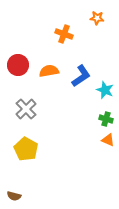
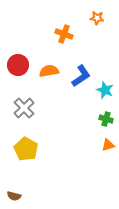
gray cross: moved 2 px left, 1 px up
orange triangle: moved 5 px down; rotated 40 degrees counterclockwise
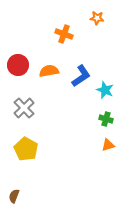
brown semicircle: rotated 96 degrees clockwise
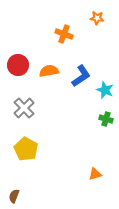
orange triangle: moved 13 px left, 29 px down
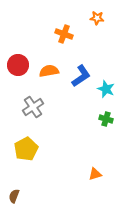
cyan star: moved 1 px right, 1 px up
gray cross: moved 9 px right, 1 px up; rotated 10 degrees clockwise
yellow pentagon: rotated 15 degrees clockwise
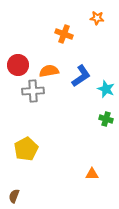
gray cross: moved 16 px up; rotated 30 degrees clockwise
orange triangle: moved 3 px left; rotated 16 degrees clockwise
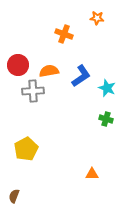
cyan star: moved 1 px right, 1 px up
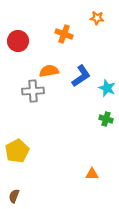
red circle: moved 24 px up
yellow pentagon: moved 9 px left, 2 px down
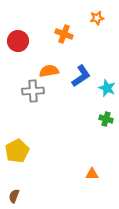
orange star: rotated 16 degrees counterclockwise
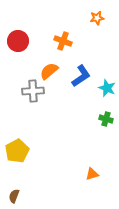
orange cross: moved 1 px left, 7 px down
orange semicircle: rotated 30 degrees counterclockwise
orange triangle: rotated 16 degrees counterclockwise
